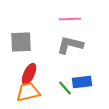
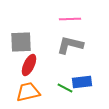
red ellipse: moved 9 px up
green line: rotated 21 degrees counterclockwise
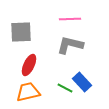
gray square: moved 10 px up
blue rectangle: rotated 54 degrees clockwise
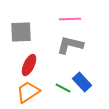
green line: moved 2 px left
orange trapezoid: rotated 20 degrees counterclockwise
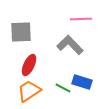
pink line: moved 11 px right
gray L-shape: rotated 32 degrees clockwise
blue rectangle: rotated 30 degrees counterclockwise
orange trapezoid: moved 1 px right, 1 px up
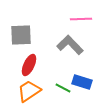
gray square: moved 3 px down
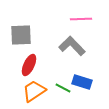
gray L-shape: moved 2 px right, 1 px down
orange trapezoid: moved 5 px right
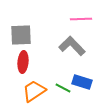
red ellipse: moved 6 px left, 3 px up; rotated 20 degrees counterclockwise
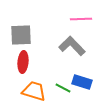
orange trapezoid: rotated 50 degrees clockwise
